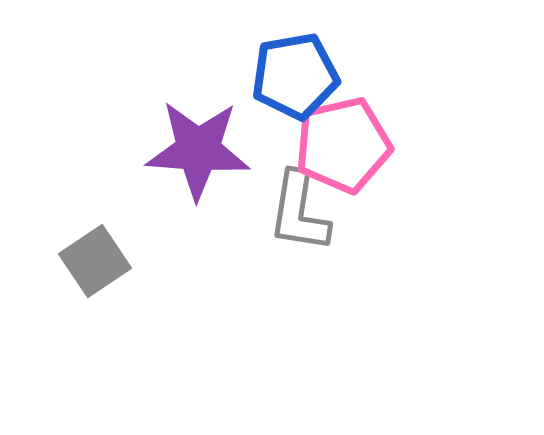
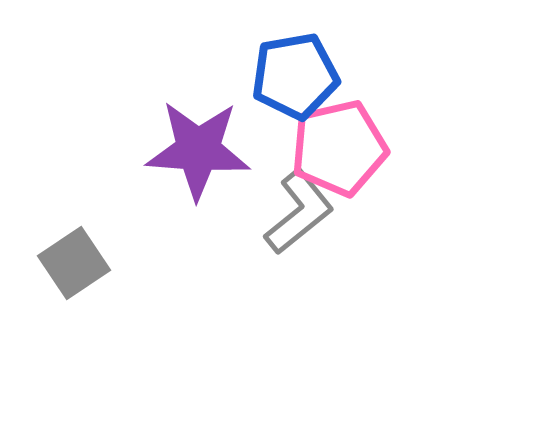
pink pentagon: moved 4 px left, 3 px down
gray L-shape: rotated 138 degrees counterclockwise
gray square: moved 21 px left, 2 px down
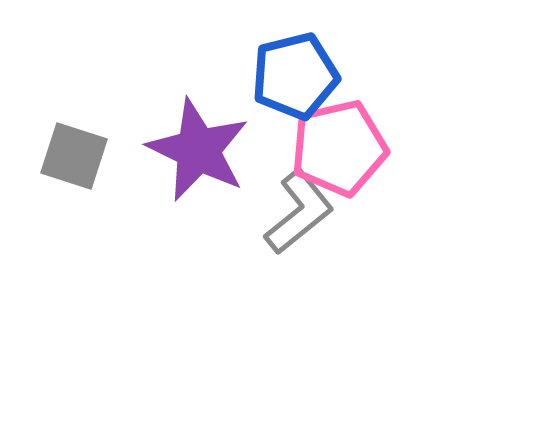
blue pentagon: rotated 4 degrees counterclockwise
purple star: rotated 22 degrees clockwise
gray square: moved 107 px up; rotated 38 degrees counterclockwise
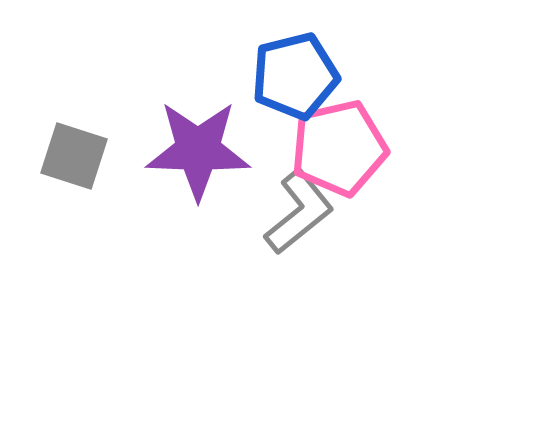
purple star: rotated 24 degrees counterclockwise
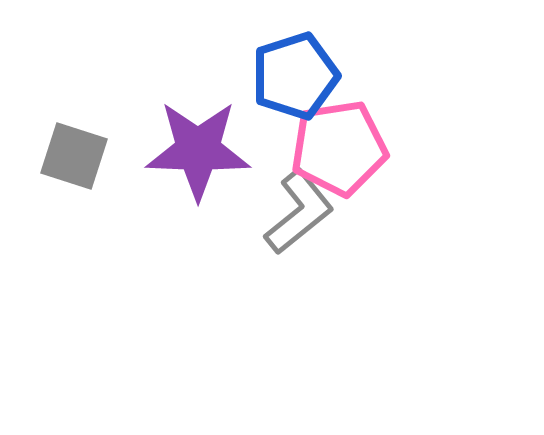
blue pentagon: rotated 4 degrees counterclockwise
pink pentagon: rotated 4 degrees clockwise
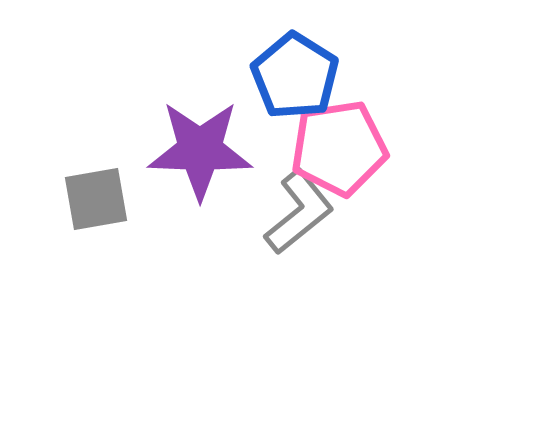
blue pentagon: rotated 22 degrees counterclockwise
purple star: moved 2 px right
gray square: moved 22 px right, 43 px down; rotated 28 degrees counterclockwise
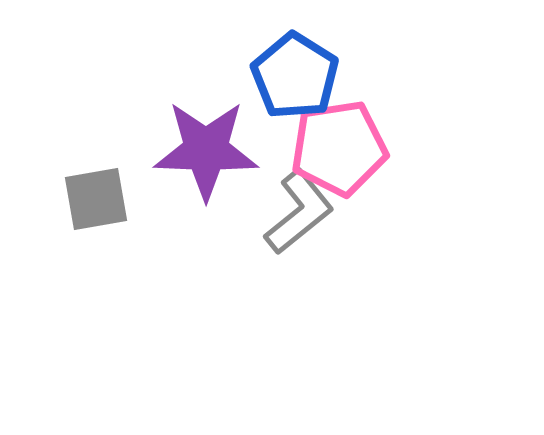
purple star: moved 6 px right
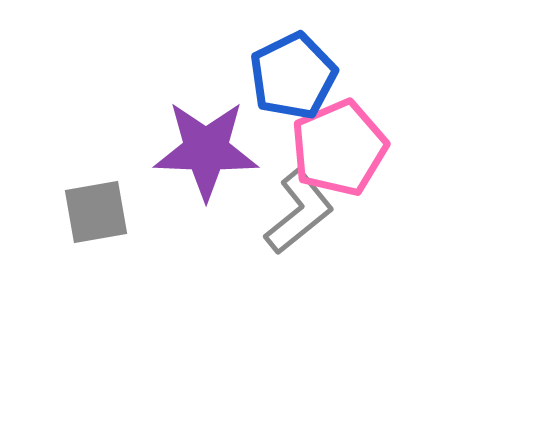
blue pentagon: moved 2 px left; rotated 14 degrees clockwise
pink pentagon: rotated 14 degrees counterclockwise
gray square: moved 13 px down
